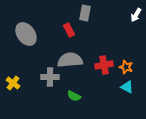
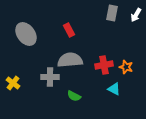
gray rectangle: moved 27 px right
cyan triangle: moved 13 px left, 2 px down
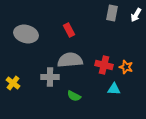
gray ellipse: rotated 40 degrees counterclockwise
red cross: rotated 24 degrees clockwise
cyan triangle: rotated 24 degrees counterclockwise
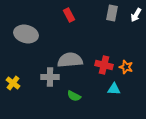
red rectangle: moved 15 px up
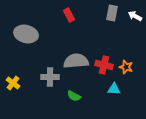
white arrow: moved 1 px left, 1 px down; rotated 88 degrees clockwise
gray semicircle: moved 6 px right, 1 px down
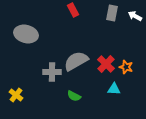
red rectangle: moved 4 px right, 5 px up
gray semicircle: rotated 25 degrees counterclockwise
red cross: moved 2 px right, 1 px up; rotated 30 degrees clockwise
gray cross: moved 2 px right, 5 px up
yellow cross: moved 3 px right, 12 px down
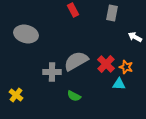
white arrow: moved 21 px down
cyan triangle: moved 5 px right, 5 px up
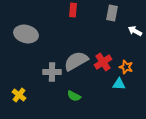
red rectangle: rotated 32 degrees clockwise
white arrow: moved 6 px up
red cross: moved 3 px left, 2 px up; rotated 12 degrees clockwise
yellow cross: moved 3 px right
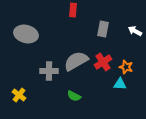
gray rectangle: moved 9 px left, 16 px down
gray cross: moved 3 px left, 1 px up
cyan triangle: moved 1 px right
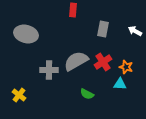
gray cross: moved 1 px up
green semicircle: moved 13 px right, 2 px up
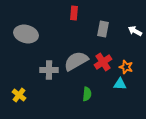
red rectangle: moved 1 px right, 3 px down
green semicircle: rotated 112 degrees counterclockwise
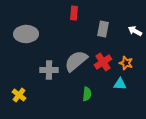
gray ellipse: rotated 15 degrees counterclockwise
gray semicircle: rotated 10 degrees counterclockwise
orange star: moved 4 px up
